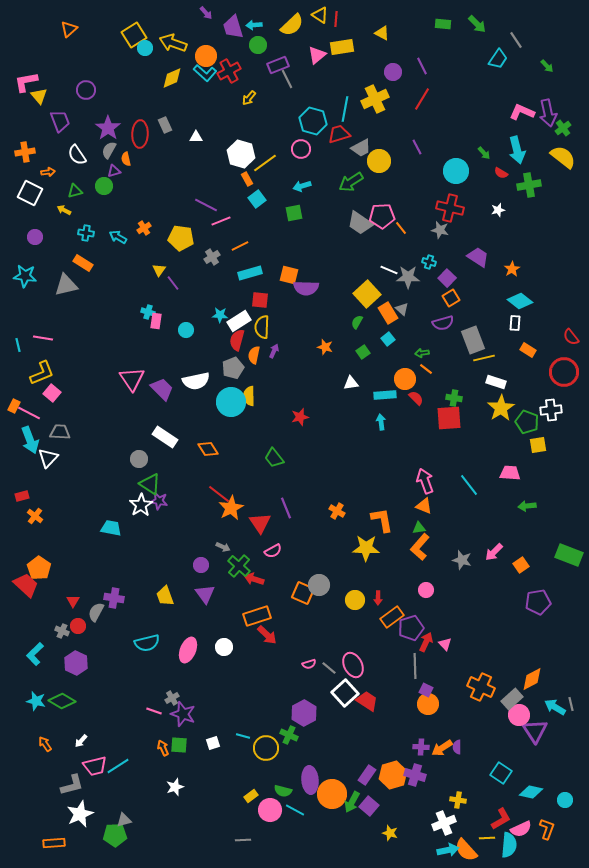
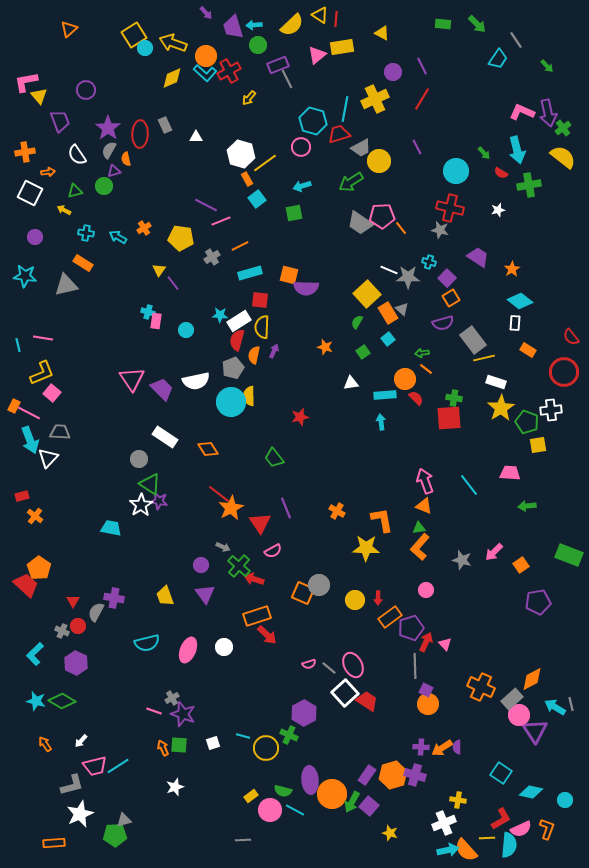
pink circle at (301, 149): moved 2 px up
gray rectangle at (473, 340): rotated 16 degrees counterclockwise
orange rectangle at (392, 617): moved 2 px left
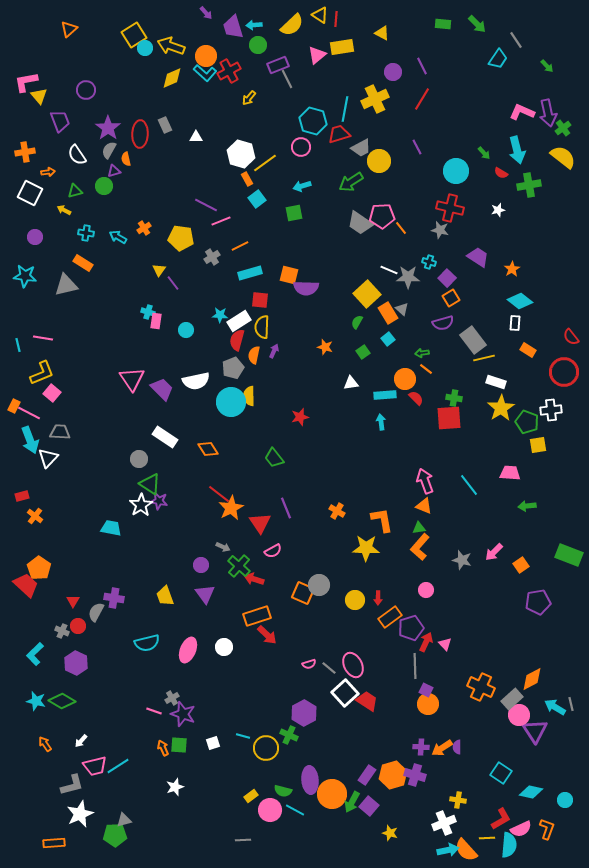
yellow arrow at (173, 43): moved 2 px left, 3 px down
